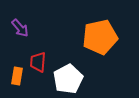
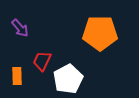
orange pentagon: moved 4 px up; rotated 12 degrees clockwise
red trapezoid: moved 4 px right, 1 px up; rotated 20 degrees clockwise
orange rectangle: rotated 12 degrees counterclockwise
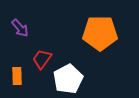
red trapezoid: moved 2 px up; rotated 10 degrees clockwise
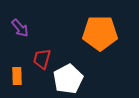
red trapezoid: rotated 20 degrees counterclockwise
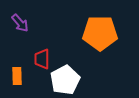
purple arrow: moved 5 px up
red trapezoid: rotated 15 degrees counterclockwise
white pentagon: moved 3 px left, 1 px down
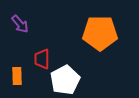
purple arrow: moved 1 px down
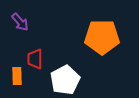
purple arrow: moved 2 px up
orange pentagon: moved 2 px right, 4 px down
red trapezoid: moved 7 px left
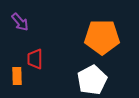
white pentagon: moved 27 px right
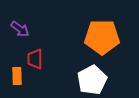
purple arrow: moved 7 px down; rotated 12 degrees counterclockwise
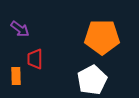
orange rectangle: moved 1 px left
